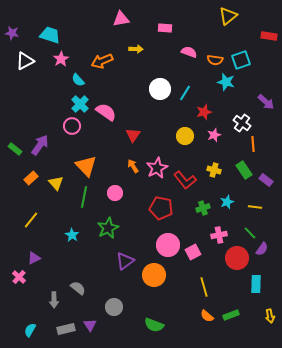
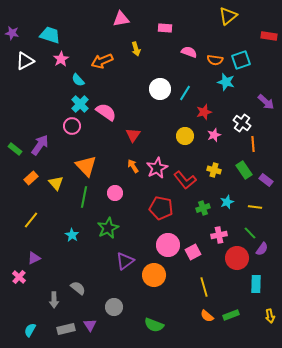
yellow arrow at (136, 49): rotated 72 degrees clockwise
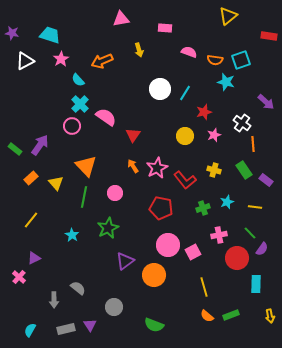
yellow arrow at (136, 49): moved 3 px right, 1 px down
pink semicircle at (106, 112): moved 5 px down
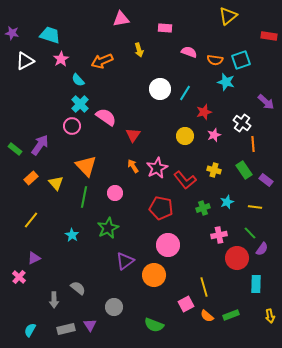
pink square at (193, 252): moved 7 px left, 52 px down
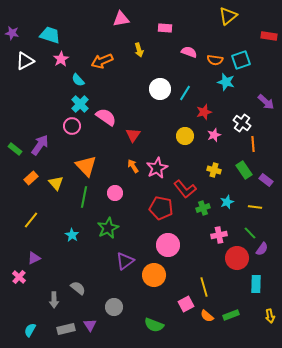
red L-shape at (185, 180): moved 9 px down
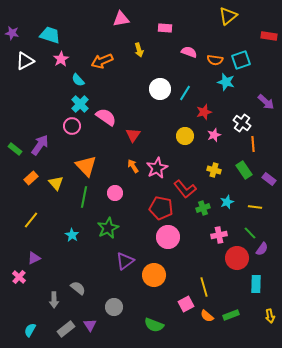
purple rectangle at (266, 180): moved 3 px right, 1 px up
pink circle at (168, 245): moved 8 px up
gray rectangle at (66, 329): rotated 24 degrees counterclockwise
